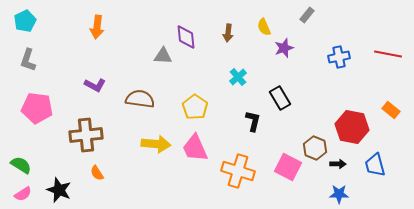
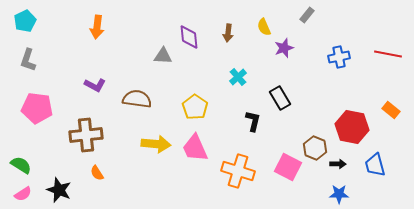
purple diamond: moved 3 px right
brown semicircle: moved 3 px left
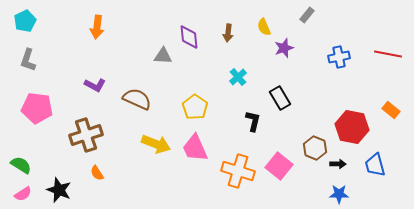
brown semicircle: rotated 16 degrees clockwise
brown cross: rotated 12 degrees counterclockwise
yellow arrow: rotated 16 degrees clockwise
pink square: moved 9 px left, 1 px up; rotated 12 degrees clockwise
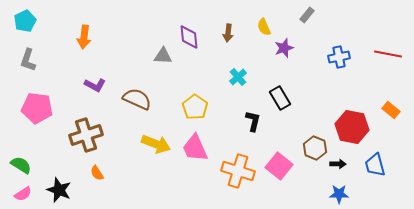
orange arrow: moved 13 px left, 10 px down
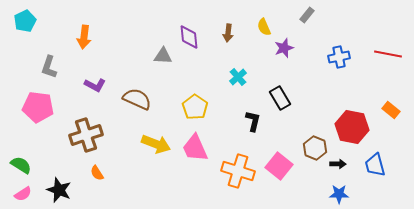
gray L-shape: moved 21 px right, 7 px down
pink pentagon: moved 1 px right, 1 px up
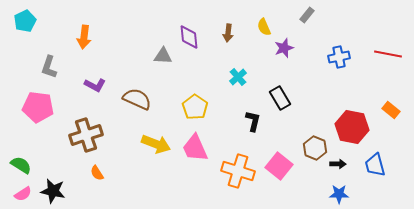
black star: moved 6 px left, 1 px down; rotated 10 degrees counterclockwise
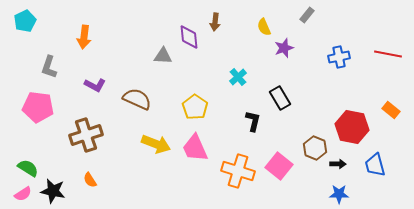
brown arrow: moved 13 px left, 11 px up
green semicircle: moved 7 px right, 3 px down
orange semicircle: moved 7 px left, 7 px down
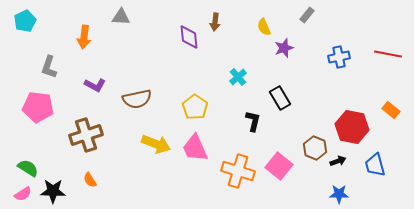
gray triangle: moved 42 px left, 39 px up
brown semicircle: rotated 144 degrees clockwise
black arrow: moved 3 px up; rotated 21 degrees counterclockwise
black star: rotated 10 degrees counterclockwise
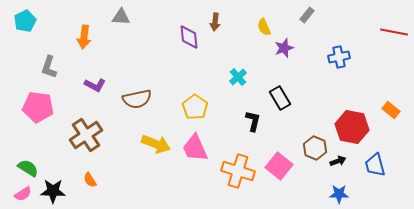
red line: moved 6 px right, 22 px up
brown cross: rotated 16 degrees counterclockwise
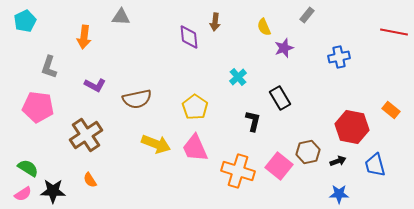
brown hexagon: moved 7 px left, 4 px down; rotated 25 degrees clockwise
